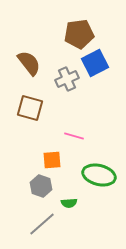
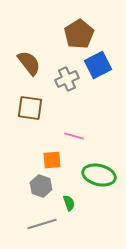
brown pentagon: rotated 24 degrees counterclockwise
blue square: moved 3 px right, 2 px down
brown square: rotated 8 degrees counterclockwise
green semicircle: rotated 105 degrees counterclockwise
gray line: rotated 24 degrees clockwise
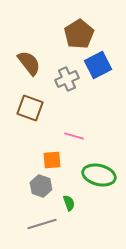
brown square: rotated 12 degrees clockwise
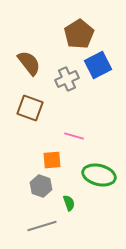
gray line: moved 2 px down
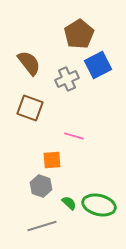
green ellipse: moved 30 px down
green semicircle: rotated 28 degrees counterclockwise
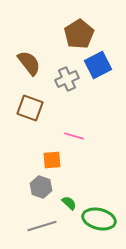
gray hexagon: moved 1 px down
green ellipse: moved 14 px down
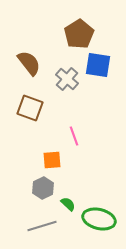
blue square: rotated 36 degrees clockwise
gray cross: rotated 25 degrees counterclockwise
pink line: rotated 54 degrees clockwise
gray hexagon: moved 2 px right, 1 px down; rotated 15 degrees clockwise
green semicircle: moved 1 px left, 1 px down
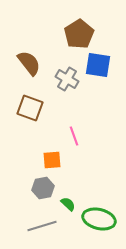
gray cross: rotated 10 degrees counterclockwise
gray hexagon: rotated 15 degrees clockwise
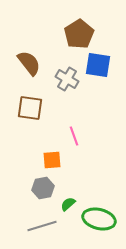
brown square: rotated 12 degrees counterclockwise
green semicircle: rotated 84 degrees counterclockwise
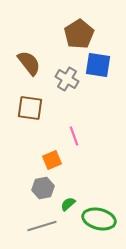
orange square: rotated 18 degrees counterclockwise
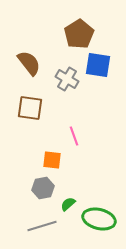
orange square: rotated 30 degrees clockwise
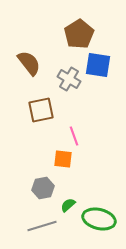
gray cross: moved 2 px right
brown square: moved 11 px right, 2 px down; rotated 20 degrees counterclockwise
orange square: moved 11 px right, 1 px up
green semicircle: moved 1 px down
